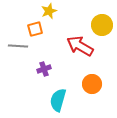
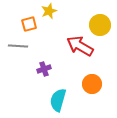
yellow circle: moved 2 px left
orange square: moved 6 px left, 5 px up
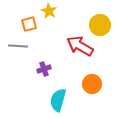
yellow star: rotated 21 degrees counterclockwise
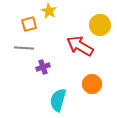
gray line: moved 6 px right, 2 px down
purple cross: moved 1 px left, 2 px up
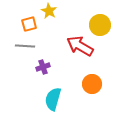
gray line: moved 1 px right, 2 px up
cyan semicircle: moved 5 px left, 1 px up
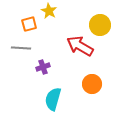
gray line: moved 4 px left, 2 px down
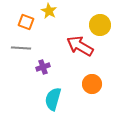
orange square: moved 3 px left, 2 px up; rotated 35 degrees clockwise
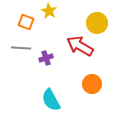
yellow circle: moved 3 px left, 2 px up
purple cross: moved 3 px right, 9 px up
cyan semicircle: moved 2 px left, 1 px down; rotated 45 degrees counterclockwise
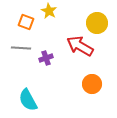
cyan semicircle: moved 23 px left
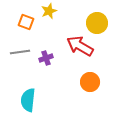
yellow star: rotated 21 degrees clockwise
gray line: moved 1 px left, 4 px down; rotated 12 degrees counterclockwise
orange circle: moved 2 px left, 2 px up
cyan semicircle: rotated 35 degrees clockwise
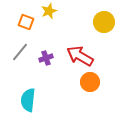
yellow circle: moved 7 px right, 1 px up
red arrow: moved 10 px down
gray line: rotated 42 degrees counterclockwise
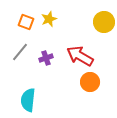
yellow star: moved 8 px down
